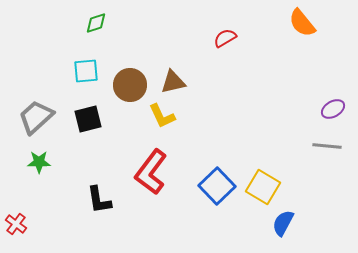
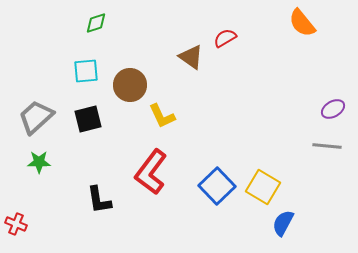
brown triangle: moved 18 px right, 25 px up; rotated 48 degrees clockwise
red cross: rotated 15 degrees counterclockwise
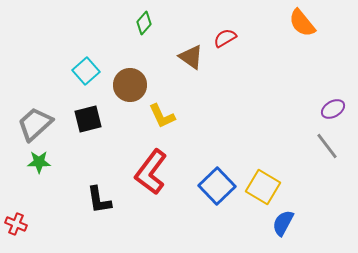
green diamond: moved 48 px right; rotated 30 degrees counterclockwise
cyan square: rotated 36 degrees counterclockwise
gray trapezoid: moved 1 px left, 7 px down
gray line: rotated 48 degrees clockwise
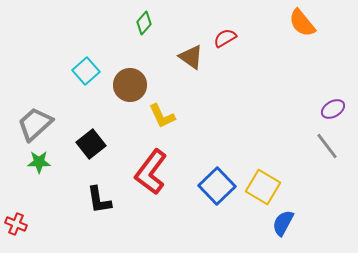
black square: moved 3 px right, 25 px down; rotated 24 degrees counterclockwise
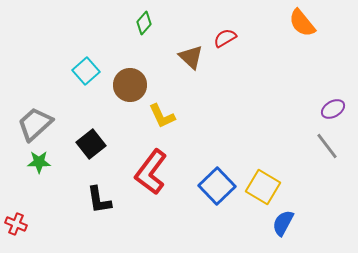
brown triangle: rotated 8 degrees clockwise
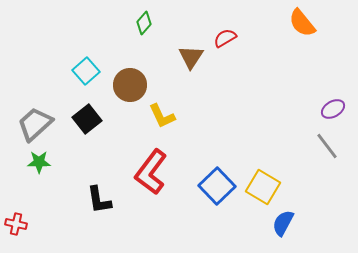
brown triangle: rotated 20 degrees clockwise
black square: moved 4 px left, 25 px up
red cross: rotated 10 degrees counterclockwise
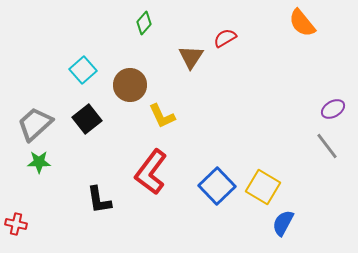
cyan square: moved 3 px left, 1 px up
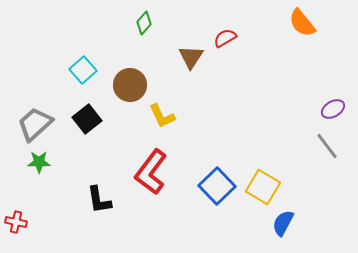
red cross: moved 2 px up
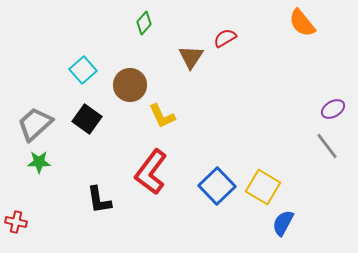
black square: rotated 16 degrees counterclockwise
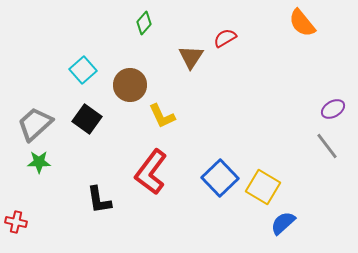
blue square: moved 3 px right, 8 px up
blue semicircle: rotated 20 degrees clockwise
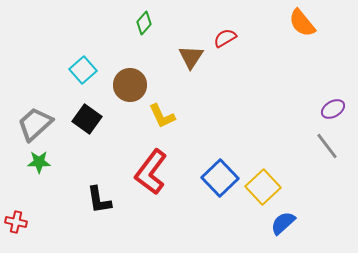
yellow square: rotated 16 degrees clockwise
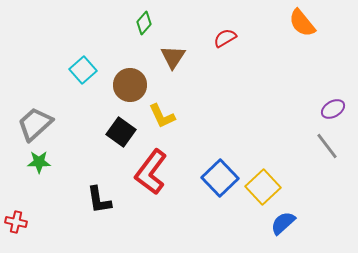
brown triangle: moved 18 px left
black square: moved 34 px right, 13 px down
